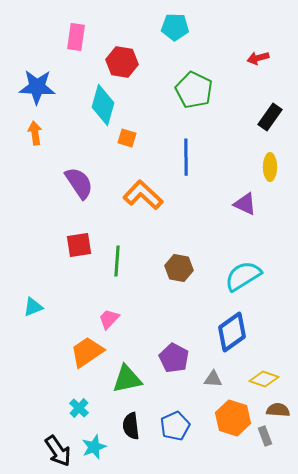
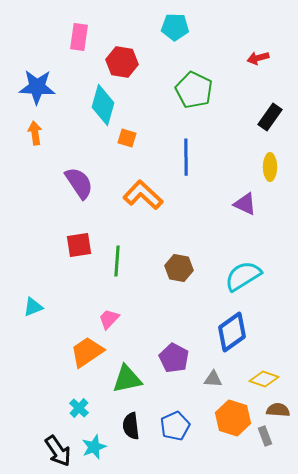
pink rectangle: moved 3 px right
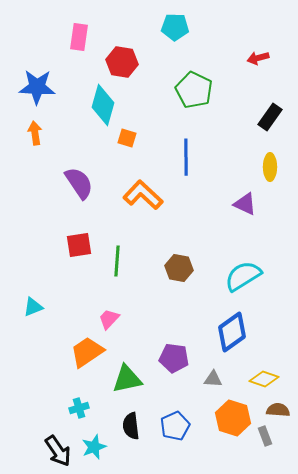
purple pentagon: rotated 20 degrees counterclockwise
cyan cross: rotated 30 degrees clockwise
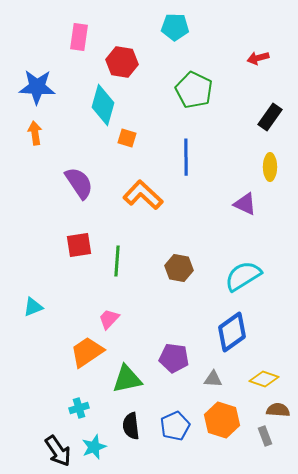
orange hexagon: moved 11 px left, 2 px down
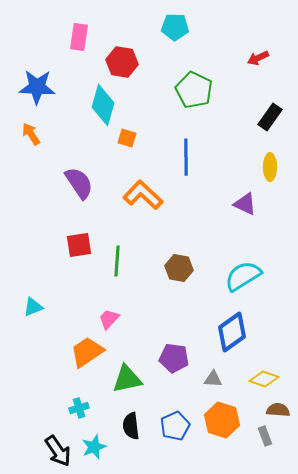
red arrow: rotated 10 degrees counterclockwise
orange arrow: moved 4 px left, 1 px down; rotated 25 degrees counterclockwise
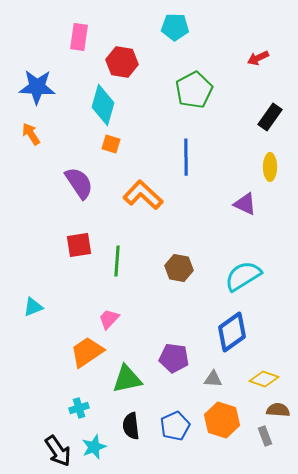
green pentagon: rotated 18 degrees clockwise
orange square: moved 16 px left, 6 px down
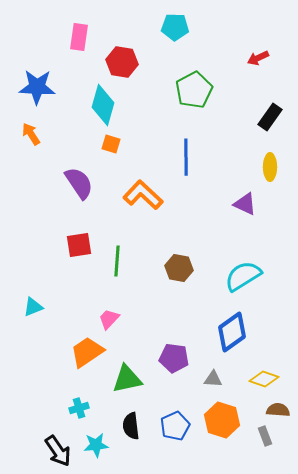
cyan star: moved 2 px right, 2 px up; rotated 15 degrees clockwise
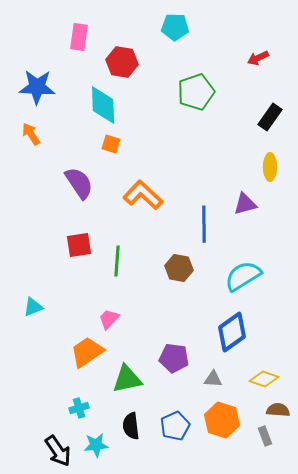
green pentagon: moved 2 px right, 2 px down; rotated 9 degrees clockwise
cyan diamond: rotated 18 degrees counterclockwise
blue line: moved 18 px right, 67 px down
purple triangle: rotated 40 degrees counterclockwise
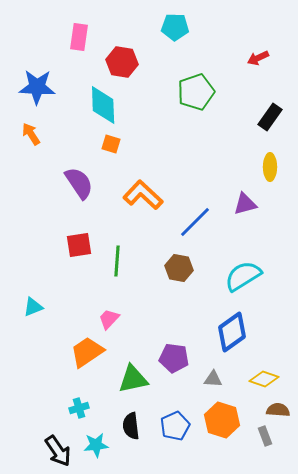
blue line: moved 9 px left, 2 px up; rotated 45 degrees clockwise
green triangle: moved 6 px right
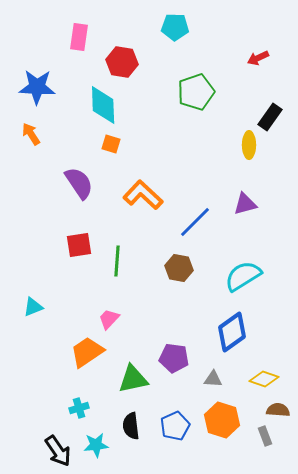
yellow ellipse: moved 21 px left, 22 px up
